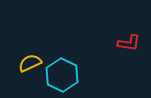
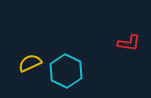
cyan hexagon: moved 4 px right, 4 px up
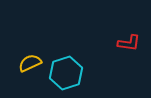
cyan hexagon: moved 2 px down; rotated 16 degrees clockwise
